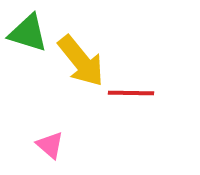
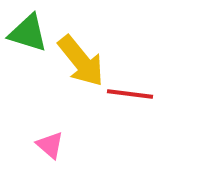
red line: moved 1 px left, 1 px down; rotated 6 degrees clockwise
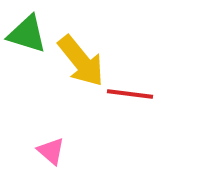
green triangle: moved 1 px left, 1 px down
pink triangle: moved 1 px right, 6 px down
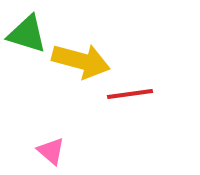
yellow arrow: rotated 36 degrees counterclockwise
red line: rotated 15 degrees counterclockwise
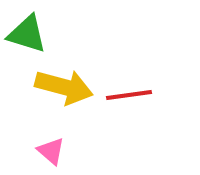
yellow arrow: moved 17 px left, 26 px down
red line: moved 1 px left, 1 px down
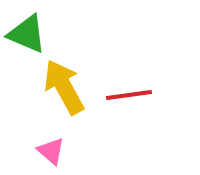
green triangle: rotated 6 degrees clockwise
yellow arrow: rotated 134 degrees counterclockwise
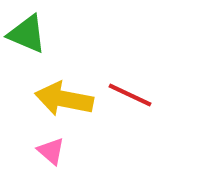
yellow arrow: moved 12 px down; rotated 50 degrees counterclockwise
red line: moved 1 px right; rotated 33 degrees clockwise
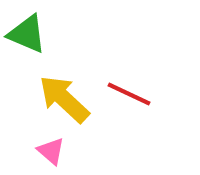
red line: moved 1 px left, 1 px up
yellow arrow: rotated 32 degrees clockwise
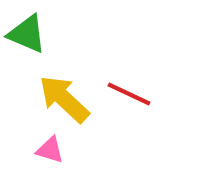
pink triangle: moved 1 px left, 1 px up; rotated 24 degrees counterclockwise
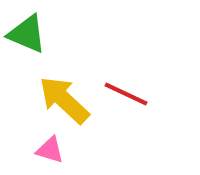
red line: moved 3 px left
yellow arrow: moved 1 px down
